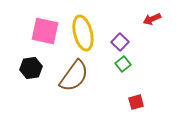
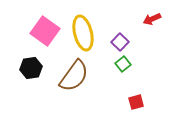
pink square: rotated 24 degrees clockwise
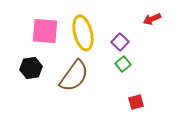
pink square: rotated 32 degrees counterclockwise
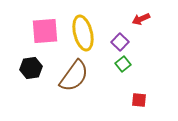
red arrow: moved 11 px left
pink square: rotated 8 degrees counterclockwise
red square: moved 3 px right, 2 px up; rotated 21 degrees clockwise
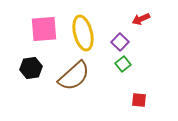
pink square: moved 1 px left, 2 px up
brown semicircle: rotated 12 degrees clockwise
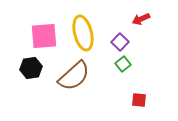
pink square: moved 7 px down
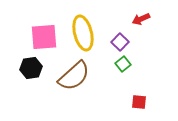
pink square: moved 1 px down
red square: moved 2 px down
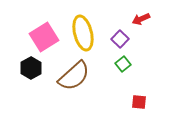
pink square: rotated 28 degrees counterclockwise
purple square: moved 3 px up
black hexagon: rotated 20 degrees counterclockwise
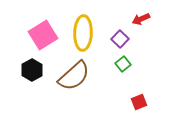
yellow ellipse: rotated 16 degrees clockwise
pink square: moved 1 px left, 2 px up
black hexagon: moved 1 px right, 2 px down
red square: rotated 28 degrees counterclockwise
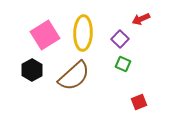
pink square: moved 2 px right
green square: rotated 28 degrees counterclockwise
